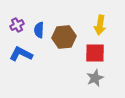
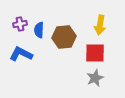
purple cross: moved 3 px right, 1 px up; rotated 16 degrees clockwise
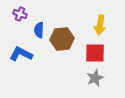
purple cross: moved 10 px up; rotated 32 degrees clockwise
brown hexagon: moved 2 px left, 2 px down
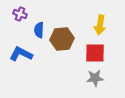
gray star: rotated 18 degrees clockwise
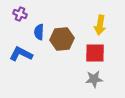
blue semicircle: moved 2 px down
gray star: moved 1 px left, 1 px down
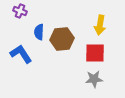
purple cross: moved 3 px up
blue L-shape: rotated 30 degrees clockwise
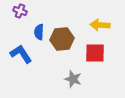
yellow arrow: rotated 84 degrees clockwise
gray star: moved 21 px left; rotated 24 degrees clockwise
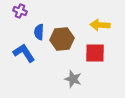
blue L-shape: moved 3 px right, 1 px up
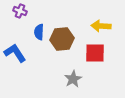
yellow arrow: moved 1 px right, 1 px down
blue L-shape: moved 9 px left
gray star: rotated 24 degrees clockwise
